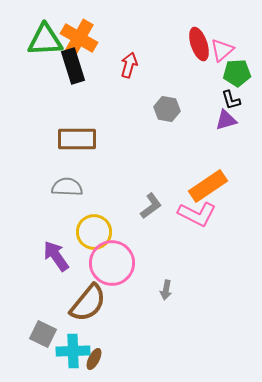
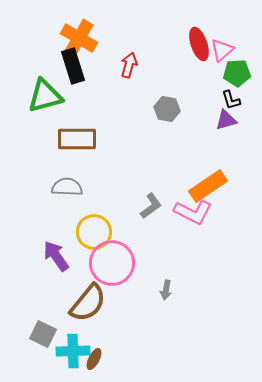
green triangle: moved 56 px down; rotated 12 degrees counterclockwise
pink L-shape: moved 4 px left, 2 px up
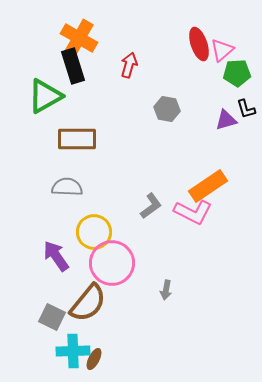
green triangle: rotated 15 degrees counterclockwise
black L-shape: moved 15 px right, 9 px down
gray square: moved 9 px right, 17 px up
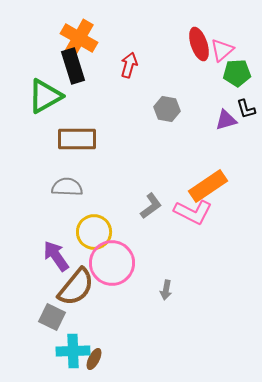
brown semicircle: moved 12 px left, 16 px up
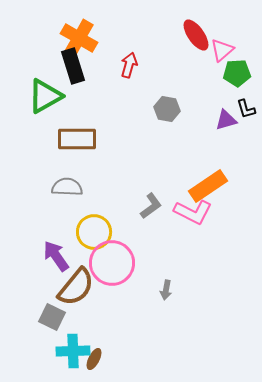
red ellipse: moved 3 px left, 9 px up; rotated 16 degrees counterclockwise
